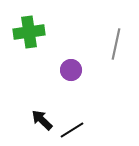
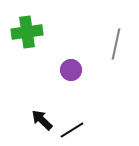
green cross: moved 2 px left
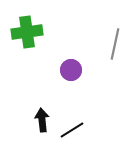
gray line: moved 1 px left
black arrow: rotated 40 degrees clockwise
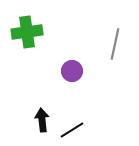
purple circle: moved 1 px right, 1 px down
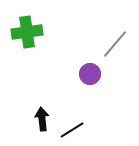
gray line: rotated 28 degrees clockwise
purple circle: moved 18 px right, 3 px down
black arrow: moved 1 px up
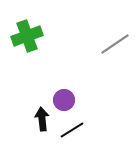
green cross: moved 4 px down; rotated 12 degrees counterclockwise
gray line: rotated 16 degrees clockwise
purple circle: moved 26 px left, 26 px down
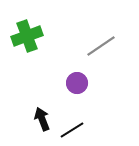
gray line: moved 14 px left, 2 px down
purple circle: moved 13 px right, 17 px up
black arrow: rotated 15 degrees counterclockwise
